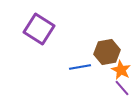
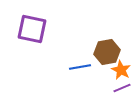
purple square: moved 7 px left; rotated 20 degrees counterclockwise
purple line: rotated 72 degrees counterclockwise
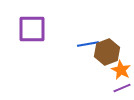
purple square: rotated 12 degrees counterclockwise
brown hexagon: rotated 10 degrees counterclockwise
blue line: moved 8 px right, 23 px up
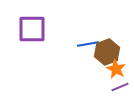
orange star: moved 5 px left, 1 px up
purple line: moved 2 px left, 1 px up
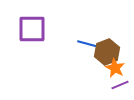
blue line: rotated 25 degrees clockwise
orange star: moved 1 px left, 1 px up
purple line: moved 2 px up
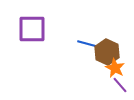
brown hexagon: rotated 15 degrees counterclockwise
purple line: rotated 72 degrees clockwise
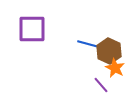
brown hexagon: moved 2 px right, 1 px up
purple line: moved 19 px left
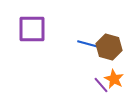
brown hexagon: moved 4 px up; rotated 10 degrees counterclockwise
orange star: moved 1 px left, 11 px down
